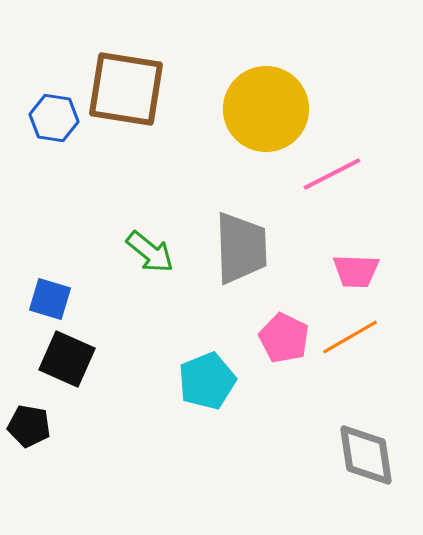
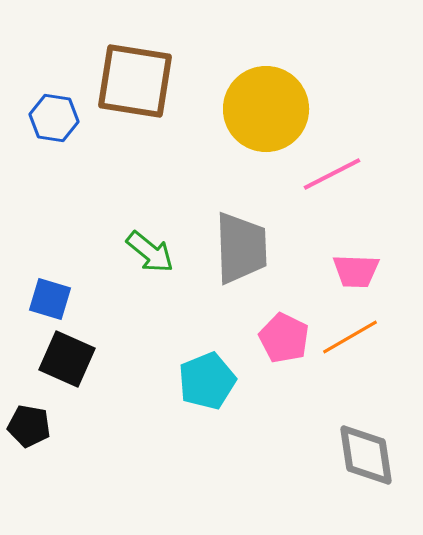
brown square: moved 9 px right, 8 px up
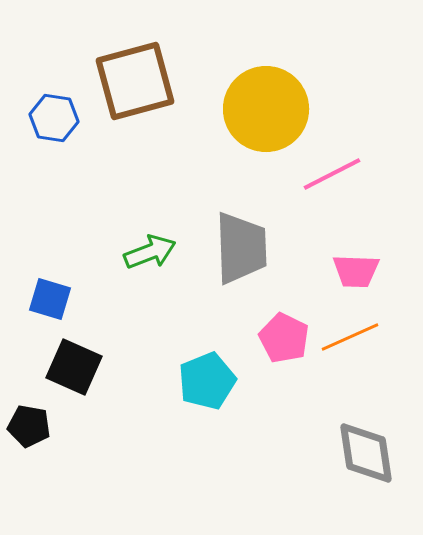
brown square: rotated 24 degrees counterclockwise
green arrow: rotated 60 degrees counterclockwise
orange line: rotated 6 degrees clockwise
black square: moved 7 px right, 8 px down
gray diamond: moved 2 px up
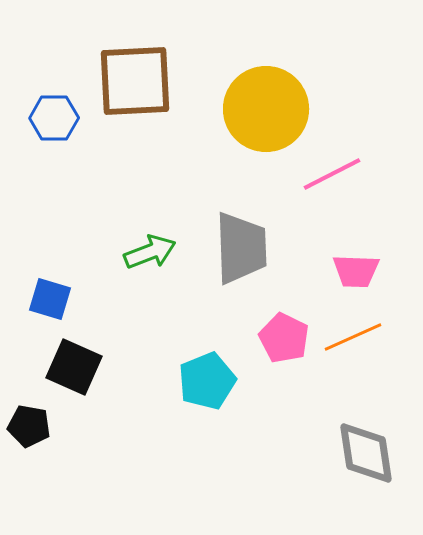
brown square: rotated 12 degrees clockwise
blue hexagon: rotated 9 degrees counterclockwise
orange line: moved 3 px right
